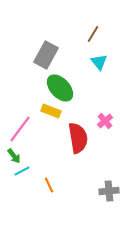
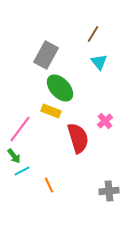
red semicircle: rotated 8 degrees counterclockwise
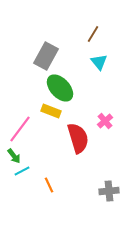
gray rectangle: moved 1 px down
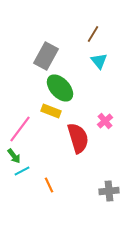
cyan triangle: moved 1 px up
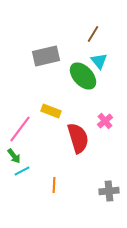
gray rectangle: rotated 48 degrees clockwise
green ellipse: moved 23 px right, 12 px up
orange line: moved 5 px right; rotated 28 degrees clockwise
